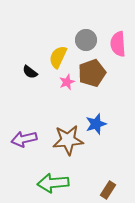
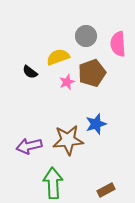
gray circle: moved 4 px up
yellow semicircle: rotated 45 degrees clockwise
purple arrow: moved 5 px right, 7 px down
green arrow: rotated 92 degrees clockwise
brown rectangle: moved 2 px left; rotated 30 degrees clockwise
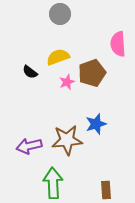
gray circle: moved 26 px left, 22 px up
brown star: moved 1 px left
brown rectangle: rotated 66 degrees counterclockwise
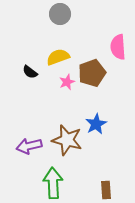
pink semicircle: moved 3 px down
blue star: rotated 10 degrees counterclockwise
brown star: rotated 20 degrees clockwise
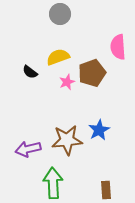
blue star: moved 3 px right, 6 px down
brown star: rotated 20 degrees counterclockwise
purple arrow: moved 1 px left, 3 px down
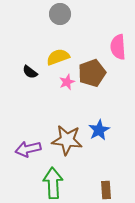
brown star: rotated 12 degrees clockwise
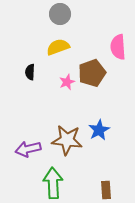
yellow semicircle: moved 10 px up
black semicircle: rotated 56 degrees clockwise
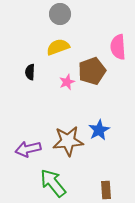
brown pentagon: moved 2 px up
brown star: moved 1 px right, 1 px down; rotated 12 degrees counterclockwise
green arrow: rotated 36 degrees counterclockwise
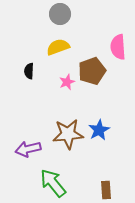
black semicircle: moved 1 px left, 1 px up
brown star: moved 7 px up
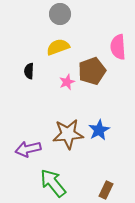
brown rectangle: rotated 30 degrees clockwise
